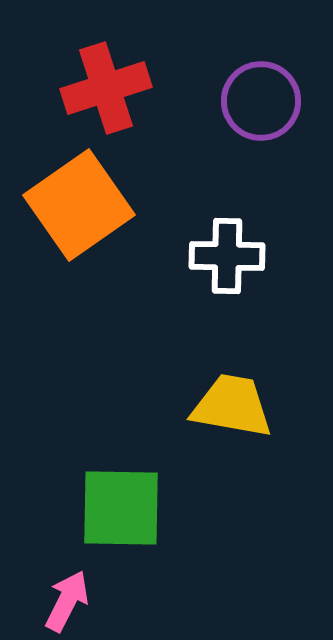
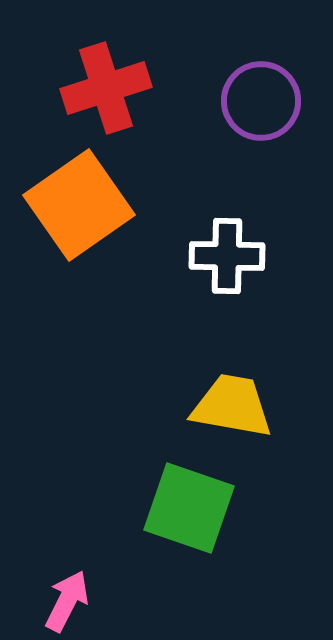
green square: moved 68 px right; rotated 18 degrees clockwise
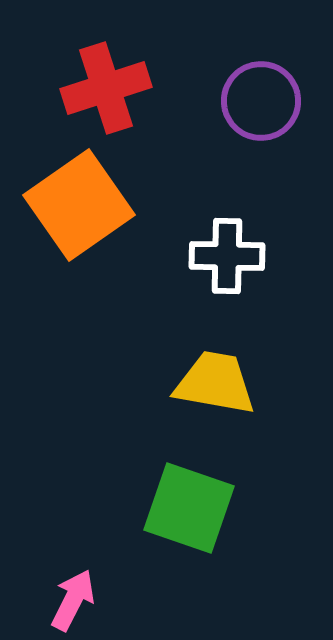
yellow trapezoid: moved 17 px left, 23 px up
pink arrow: moved 6 px right, 1 px up
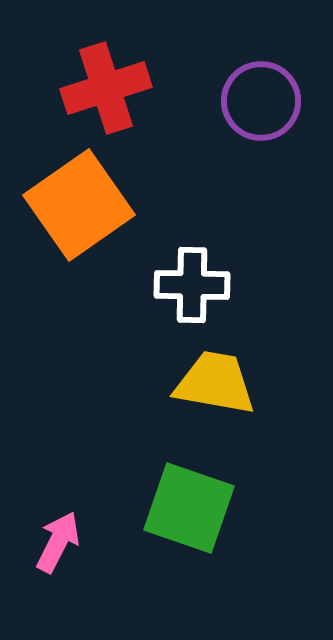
white cross: moved 35 px left, 29 px down
pink arrow: moved 15 px left, 58 px up
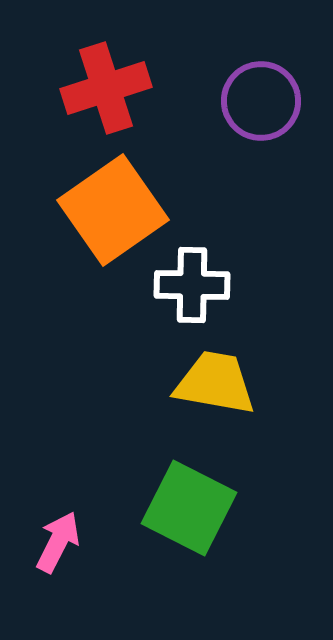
orange square: moved 34 px right, 5 px down
green square: rotated 8 degrees clockwise
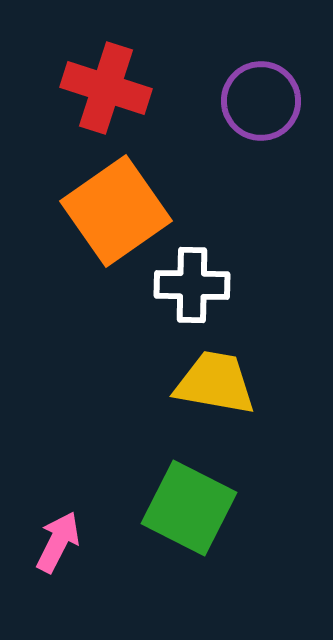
red cross: rotated 36 degrees clockwise
orange square: moved 3 px right, 1 px down
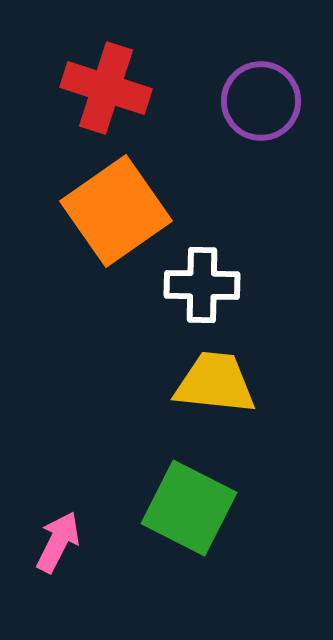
white cross: moved 10 px right
yellow trapezoid: rotated 4 degrees counterclockwise
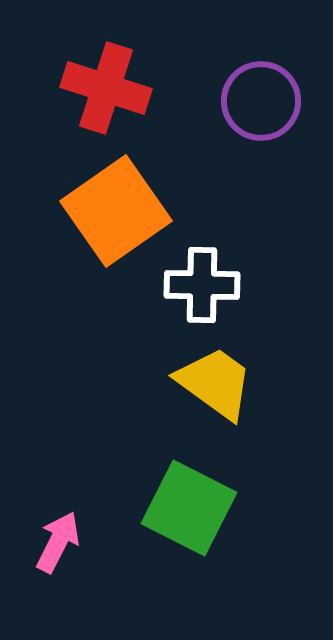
yellow trapezoid: rotated 30 degrees clockwise
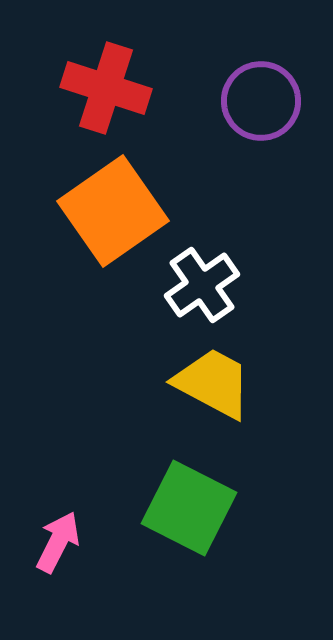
orange square: moved 3 px left
white cross: rotated 36 degrees counterclockwise
yellow trapezoid: moved 2 px left; rotated 8 degrees counterclockwise
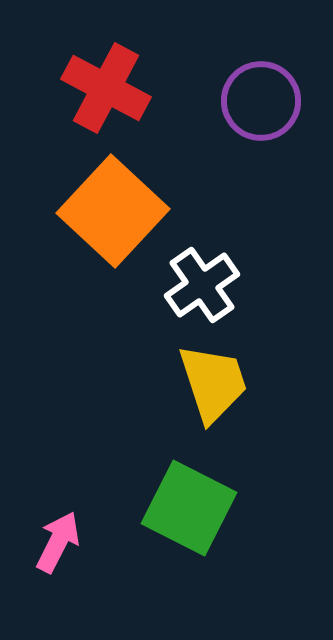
red cross: rotated 10 degrees clockwise
orange square: rotated 12 degrees counterclockwise
yellow trapezoid: rotated 44 degrees clockwise
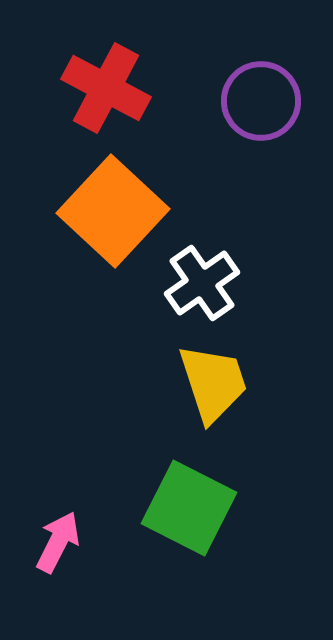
white cross: moved 2 px up
